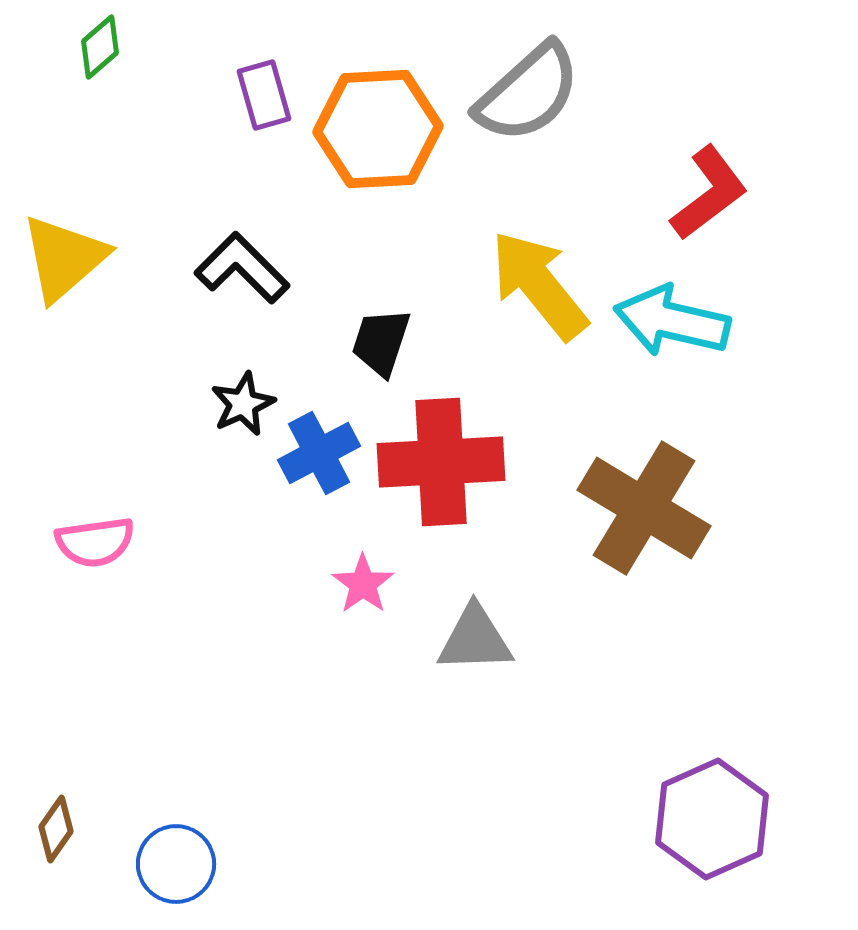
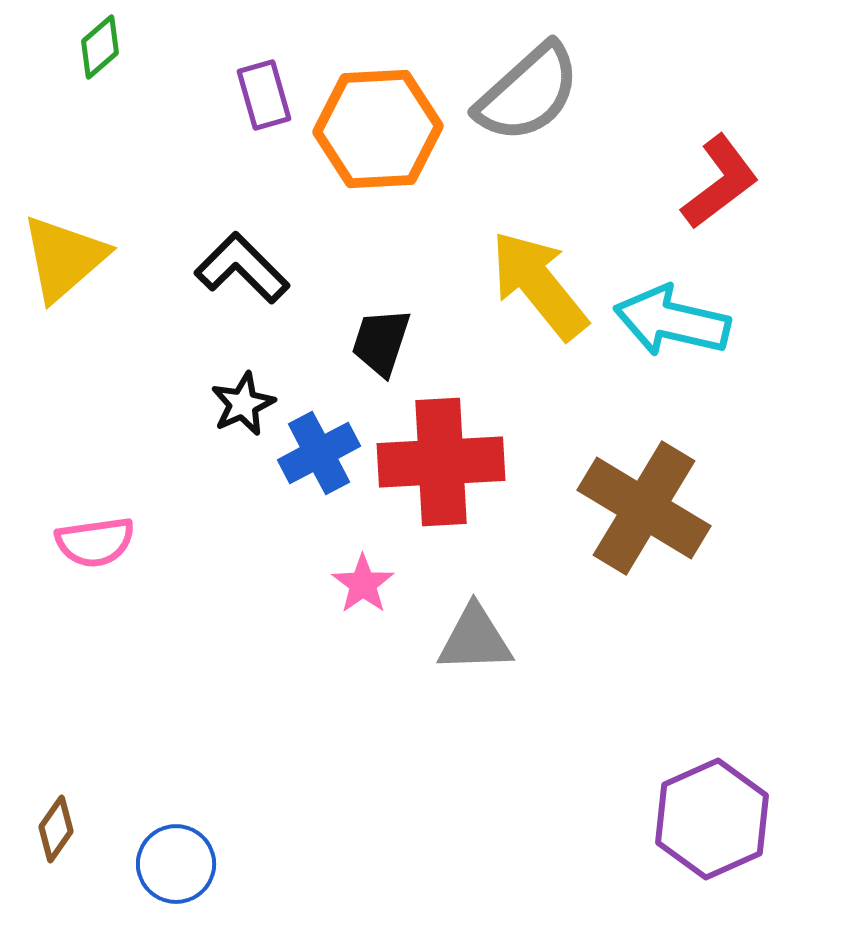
red L-shape: moved 11 px right, 11 px up
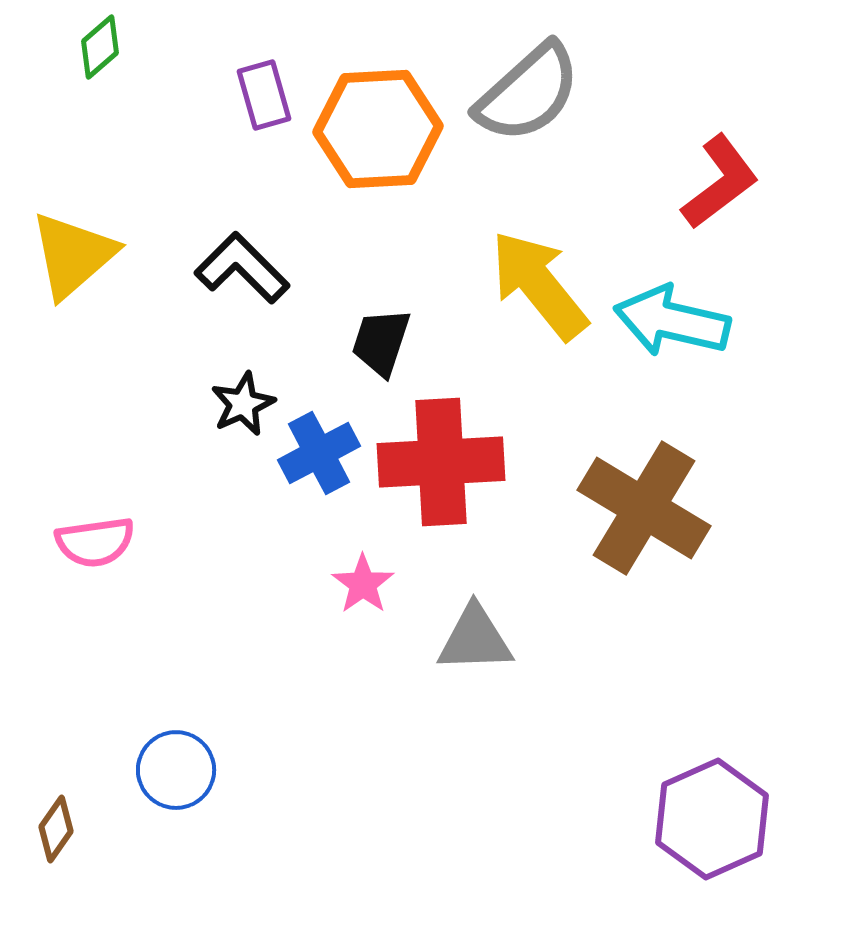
yellow triangle: moved 9 px right, 3 px up
blue circle: moved 94 px up
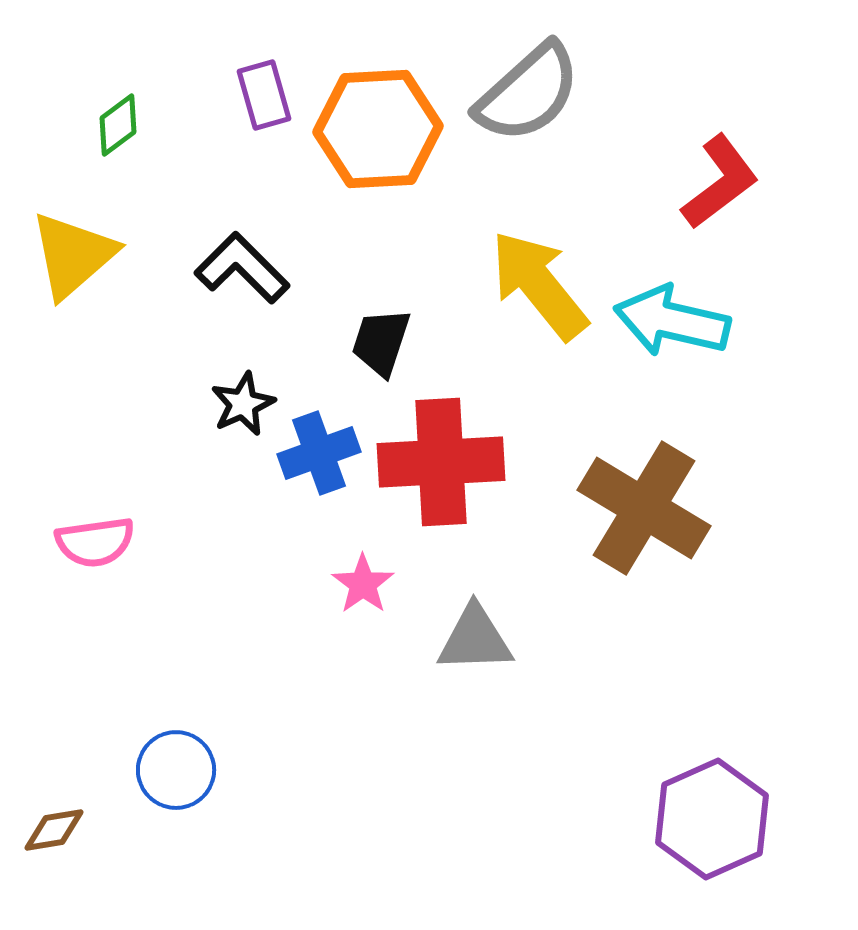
green diamond: moved 18 px right, 78 px down; rotated 4 degrees clockwise
blue cross: rotated 8 degrees clockwise
brown diamond: moved 2 px left, 1 px down; rotated 46 degrees clockwise
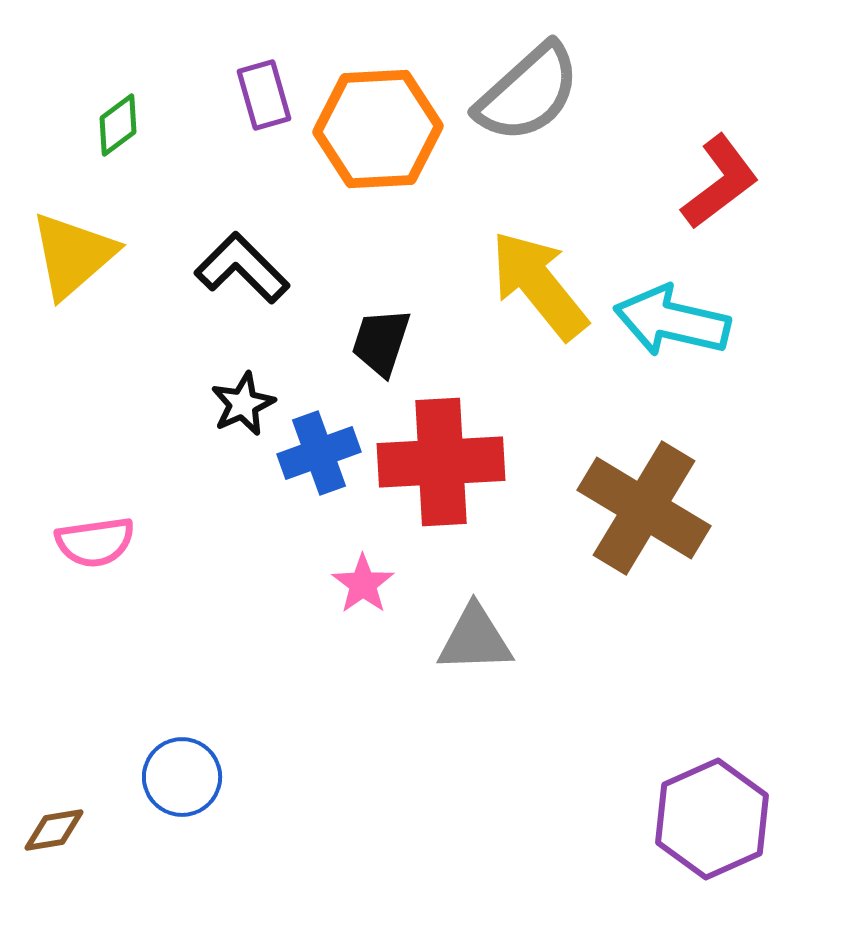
blue circle: moved 6 px right, 7 px down
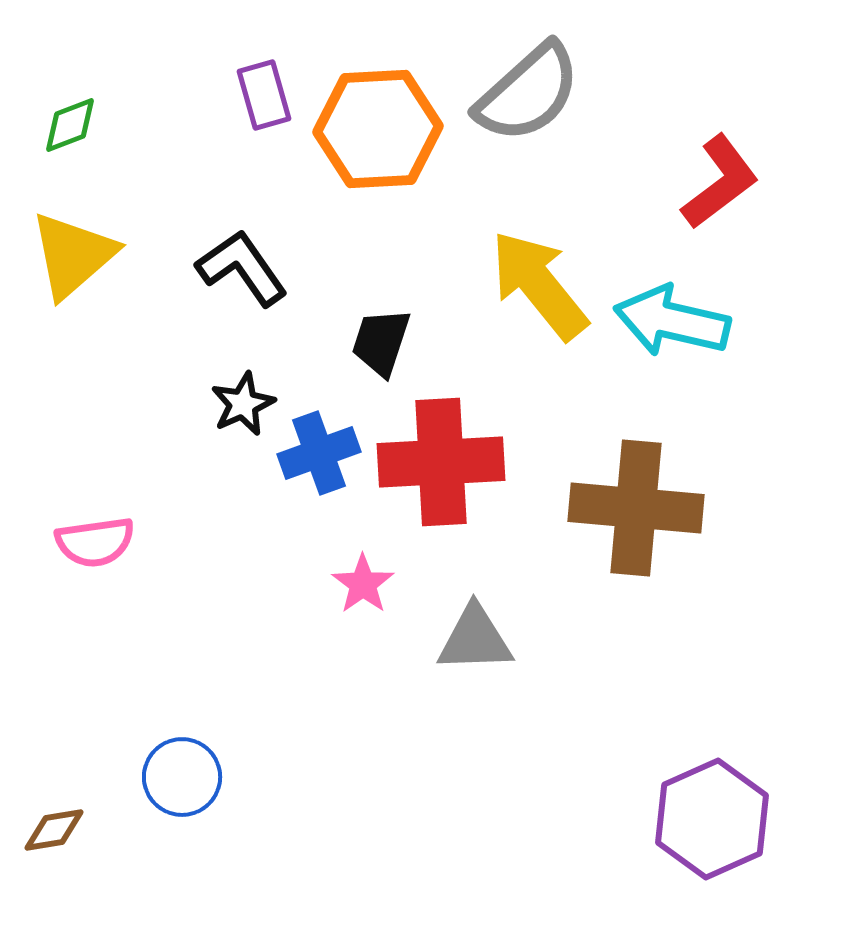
green diamond: moved 48 px left; rotated 16 degrees clockwise
black L-shape: rotated 10 degrees clockwise
brown cross: moved 8 px left; rotated 26 degrees counterclockwise
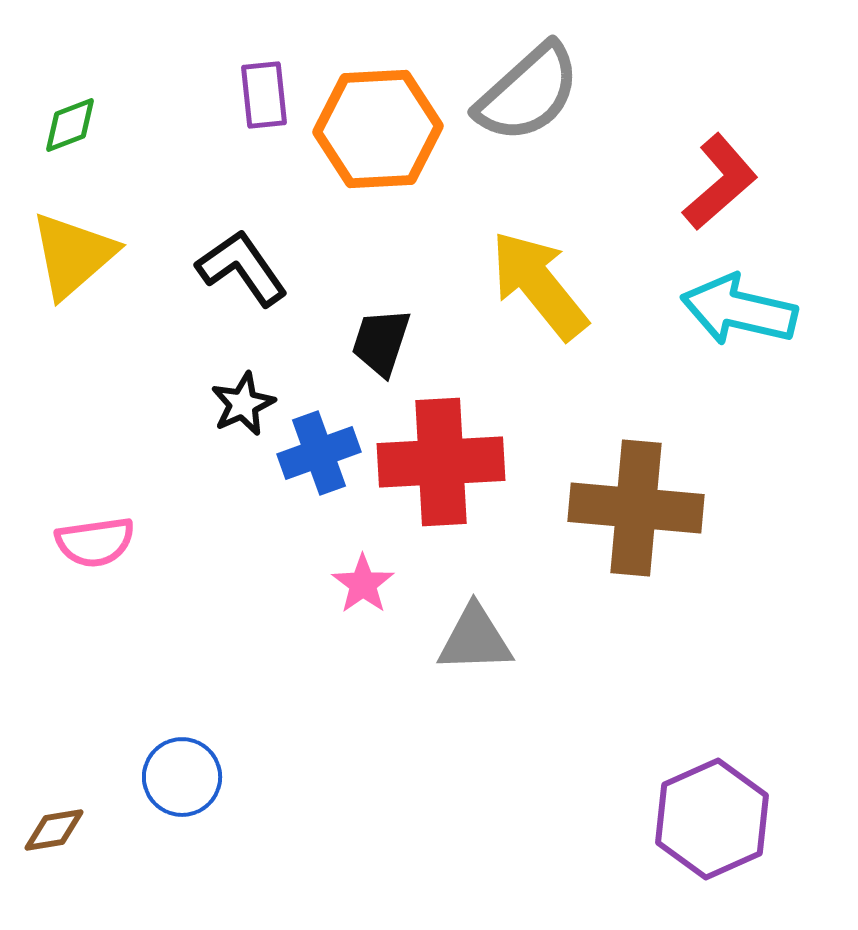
purple rectangle: rotated 10 degrees clockwise
red L-shape: rotated 4 degrees counterclockwise
cyan arrow: moved 67 px right, 11 px up
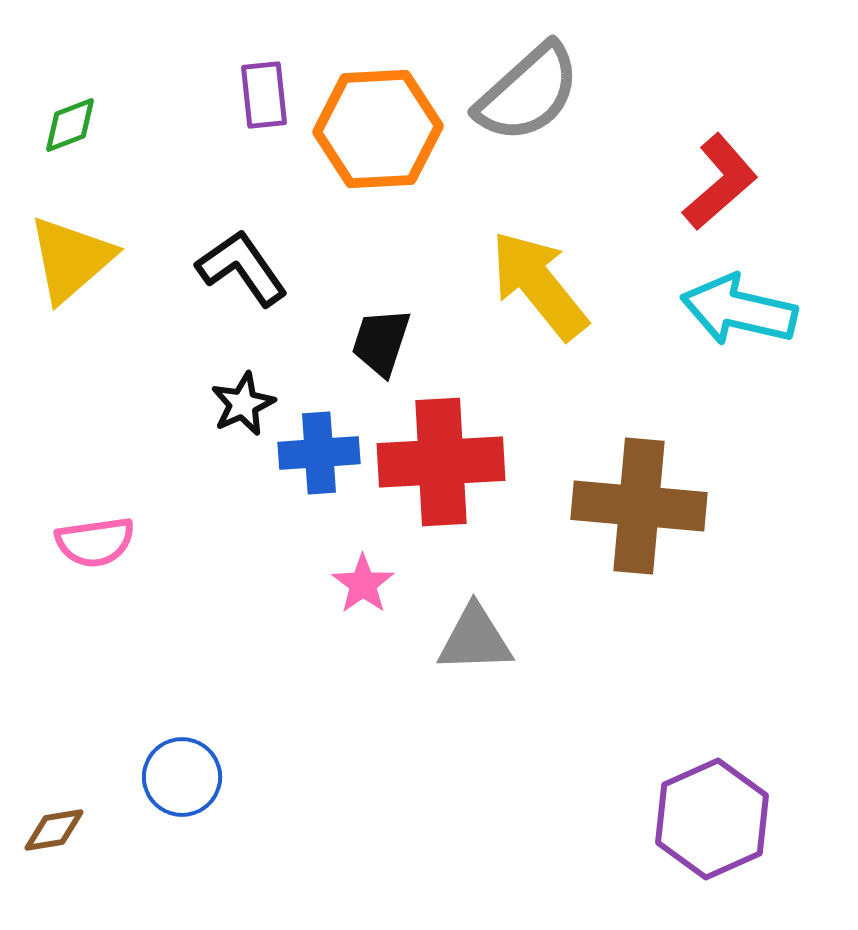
yellow triangle: moved 2 px left, 4 px down
blue cross: rotated 16 degrees clockwise
brown cross: moved 3 px right, 2 px up
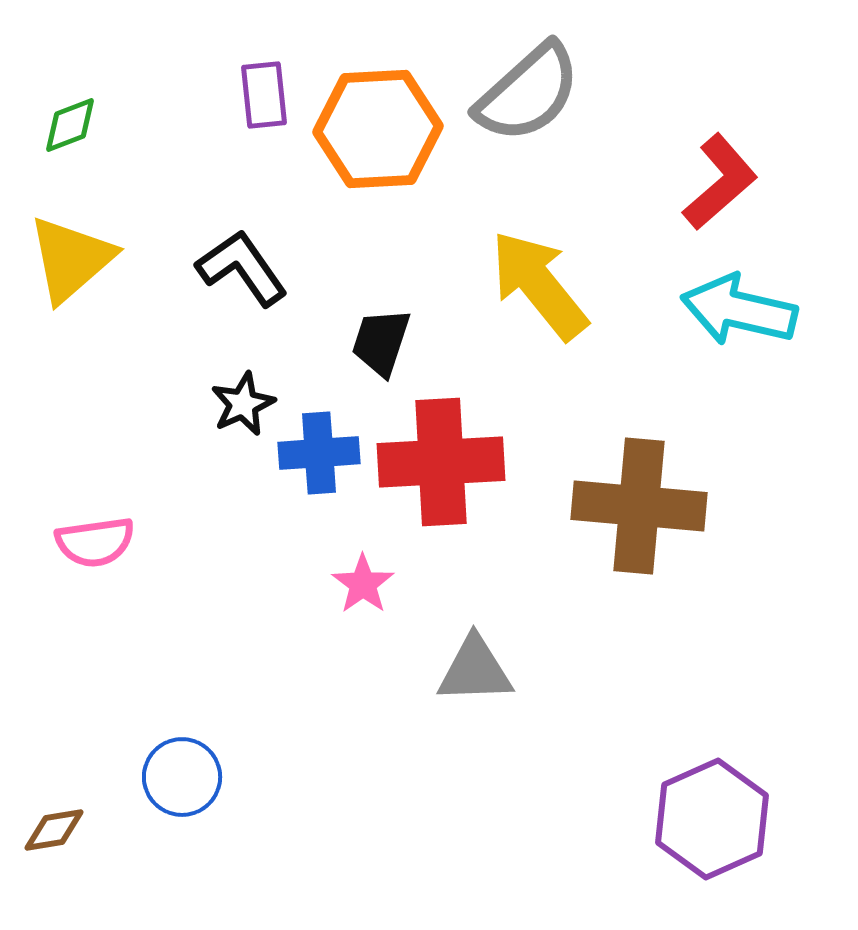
gray triangle: moved 31 px down
